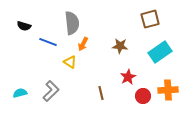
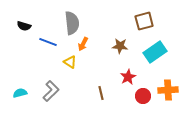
brown square: moved 6 px left, 2 px down
cyan rectangle: moved 5 px left
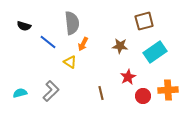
blue line: rotated 18 degrees clockwise
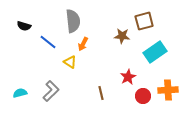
gray semicircle: moved 1 px right, 2 px up
brown star: moved 2 px right, 10 px up
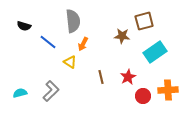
brown line: moved 16 px up
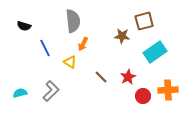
blue line: moved 3 px left, 6 px down; rotated 24 degrees clockwise
brown line: rotated 32 degrees counterclockwise
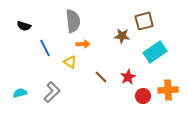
orange arrow: rotated 120 degrees counterclockwise
gray L-shape: moved 1 px right, 1 px down
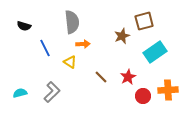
gray semicircle: moved 1 px left, 1 px down
brown star: rotated 28 degrees counterclockwise
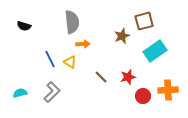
blue line: moved 5 px right, 11 px down
cyan rectangle: moved 1 px up
red star: rotated 14 degrees clockwise
